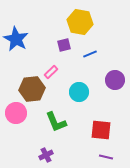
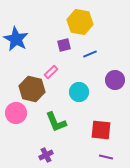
brown hexagon: rotated 20 degrees clockwise
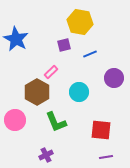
purple circle: moved 1 px left, 2 px up
brown hexagon: moved 5 px right, 3 px down; rotated 15 degrees clockwise
pink circle: moved 1 px left, 7 px down
purple line: rotated 24 degrees counterclockwise
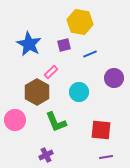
blue star: moved 13 px right, 5 px down
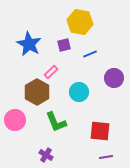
red square: moved 1 px left, 1 px down
purple cross: rotated 32 degrees counterclockwise
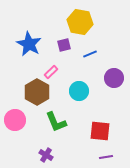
cyan circle: moved 1 px up
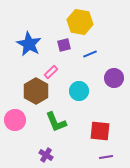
brown hexagon: moved 1 px left, 1 px up
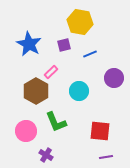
pink circle: moved 11 px right, 11 px down
